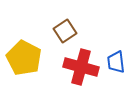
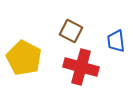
brown square: moved 6 px right; rotated 30 degrees counterclockwise
blue trapezoid: moved 21 px up
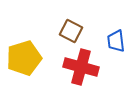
yellow pentagon: rotated 28 degrees clockwise
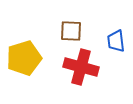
brown square: rotated 25 degrees counterclockwise
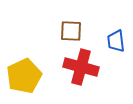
yellow pentagon: moved 18 px down; rotated 8 degrees counterclockwise
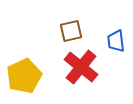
brown square: rotated 15 degrees counterclockwise
red cross: rotated 24 degrees clockwise
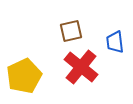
blue trapezoid: moved 1 px left, 1 px down
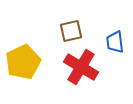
red cross: rotated 8 degrees counterclockwise
yellow pentagon: moved 1 px left, 14 px up
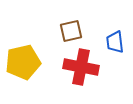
yellow pentagon: rotated 12 degrees clockwise
red cross: rotated 20 degrees counterclockwise
